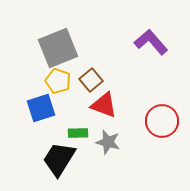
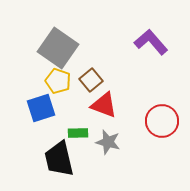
gray square: rotated 33 degrees counterclockwise
black trapezoid: rotated 45 degrees counterclockwise
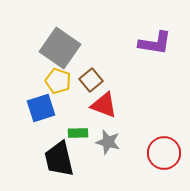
purple L-shape: moved 4 px right, 1 px down; rotated 140 degrees clockwise
gray square: moved 2 px right
red circle: moved 2 px right, 32 px down
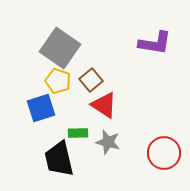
red triangle: rotated 12 degrees clockwise
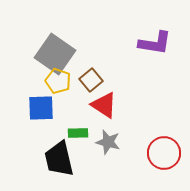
gray square: moved 5 px left, 6 px down
blue square: rotated 16 degrees clockwise
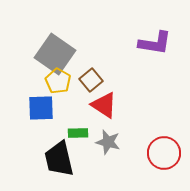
yellow pentagon: rotated 10 degrees clockwise
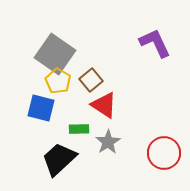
purple L-shape: rotated 124 degrees counterclockwise
blue square: rotated 16 degrees clockwise
green rectangle: moved 1 px right, 4 px up
gray star: rotated 25 degrees clockwise
black trapezoid: rotated 60 degrees clockwise
